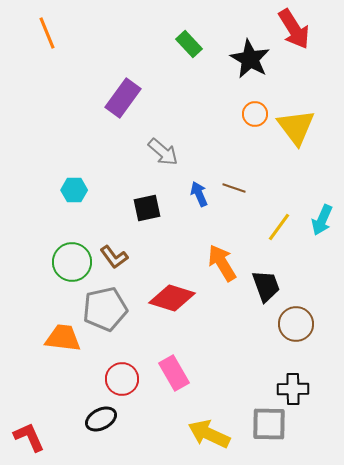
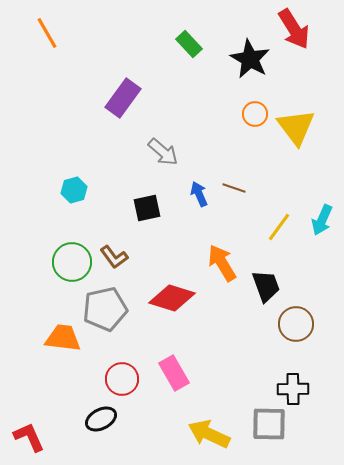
orange line: rotated 8 degrees counterclockwise
cyan hexagon: rotated 15 degrees counterclockwise
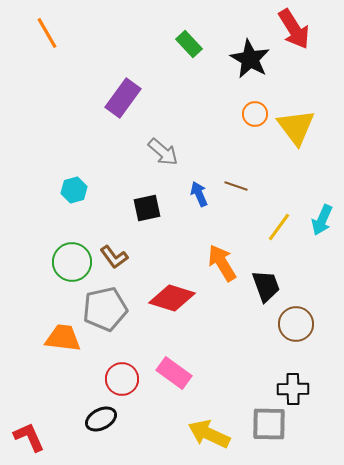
brown line: moved 2 px right, 2 px up
pink rectangle: rotated 24 degrees counterclockwise
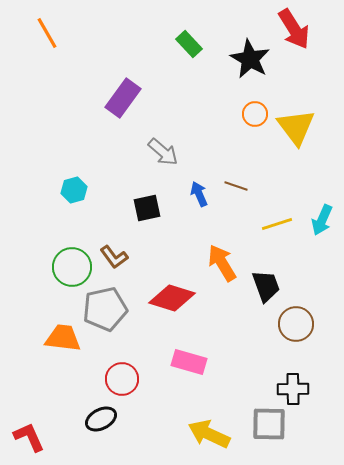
yellow line: moved 2 px left, 3 px up; rotated 36 degrees clockwise
green circle: moved 5 px down
pink rectangle: moved 15 px right, 11 px up; rotated 20 degrees counterclockwise
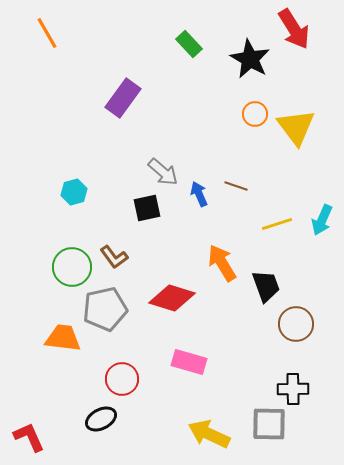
gray arrow: moved 20 px down
cyan hexagon: moved 2 px down
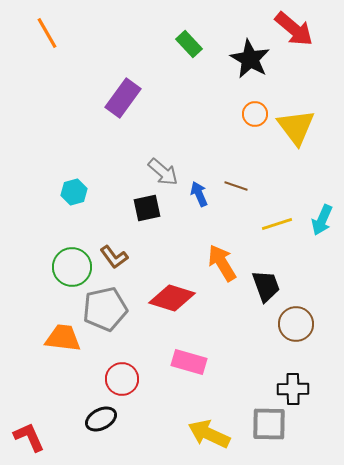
red arrow: rotated 18 degrees counterclockwise
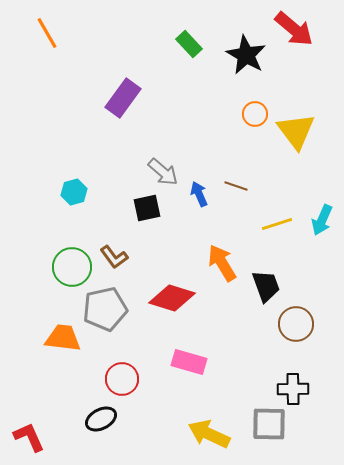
black star: moved 4 px left, 4 px up
yellow triangle: moved 4 px down
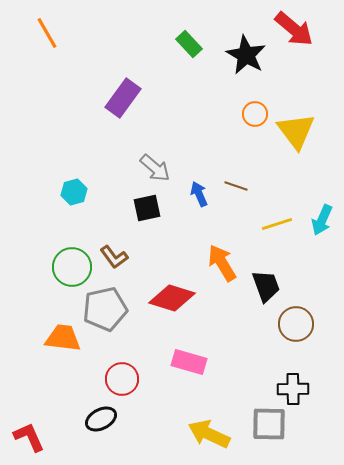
gray arrow: moved 8 px left, 4 px up
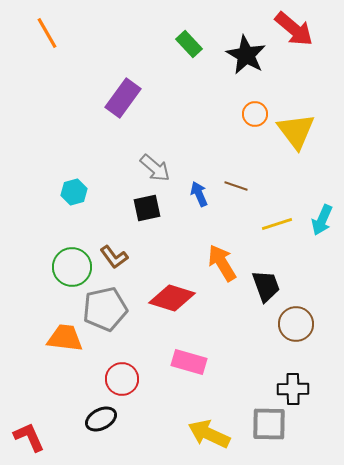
orange trapezoid: moved 2 px right
